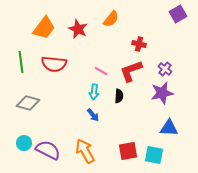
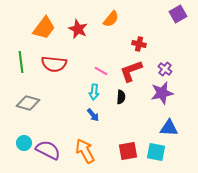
black semicircle: moved 2 px right, 1 px down
cyan square: moved 2 px right, 3 px up
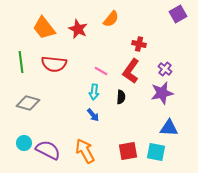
orange trapezoid: rotated 105 degrees clockwise
red L-shape: rotated 35 degrees counterclockwise
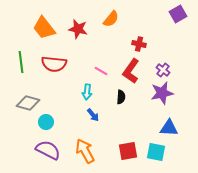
red star: rotated 12 degrees counterclockwise
purple cross: moved 2 px left, 1 px down
cyan arrow: moved 7 px left
cyan circle: moved 22 px right, 21 px up
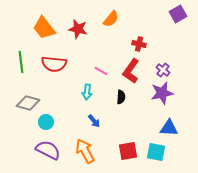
blue arrow: moved 1 px right, 6 px down
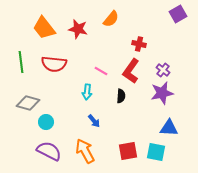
black semicircle: moved 1 px up
purple semicircle: moved 1 px right, 1 px down
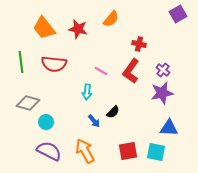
black semicircle: moved 8 px left, 16 px down; rotated 40 degrees clockwise
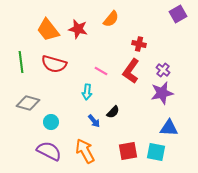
orange trapezoid: moved 4 px right, 2 px down
red semicircle: rotated 10 degrees clockwise
cyan circle: moved 5 px right
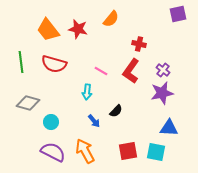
purple square: rotated 18 degrees clockwise
black semicircle: moved 3 px right, 1 px up
purple semicircle: moved 4 px right, 1 px down
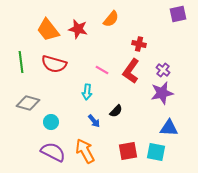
pink line: moved 1 px right, 1 px up
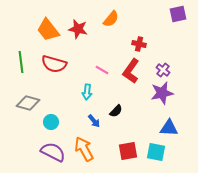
orange arrow: moved 1 px left, 2 px up
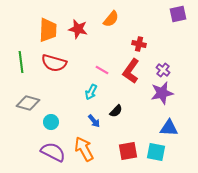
orange trapezoid: rotated 140 degrees counterclockwise
red semicircle: moved 1 px up
cyan arrow: moved 4 px right; rotated 21 degrees clockwise
